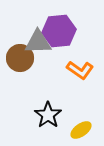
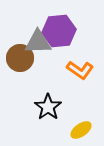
black star: moved 8 px up
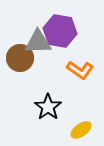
purple hexagon: moved 1 px right; rotated 16 degrees clockwise
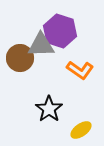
purple hexagon: rotated 8 degrees clockwise
gray triangle: moved 3 px right, 3 px down
black star: moved 1 px right, 2 px down
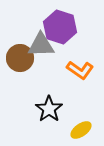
purple hexagon: moved 4 px up
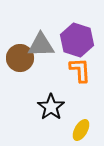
purple hexagon: moved 17 px right, 13 px down
orange L-shape: rotated 128 degrees counterclockwise
black star: moved 2 px right, 2 px up
yellow ellipse: rotated 25 degrees counterclockwise
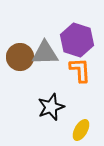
gray triangle: moved 4 px right, 8 px down
brown circle: moved 1 px up
black star: rotated 16 degrees clockwise
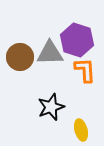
gray triangle: moved 5 px right
orange L-shape: moved 5 px right
yellow ellipse: rotated 45 degrees counterclockwise
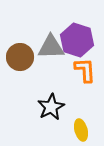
gray triangle: moved 1 px right, 6 px up
black star: rotated 8 degrees counterclockwise
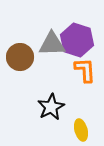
gray triangle: moved 1 px right, 3 px up
